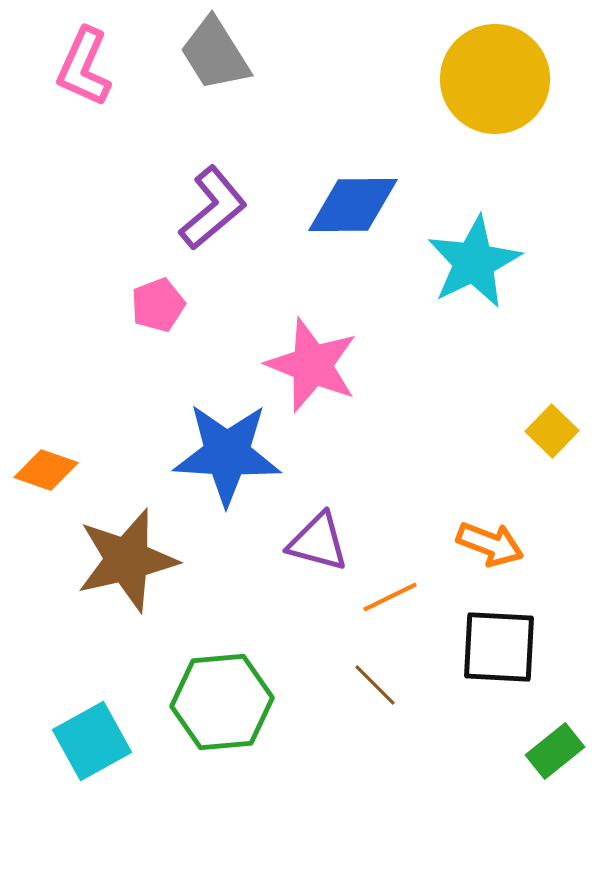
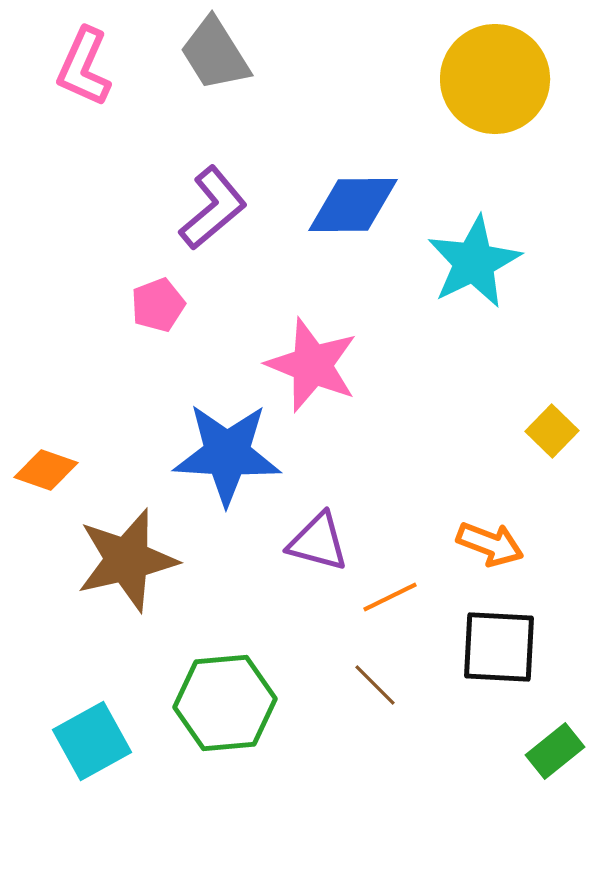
green hexagon: moved 3 px right, 1 px down
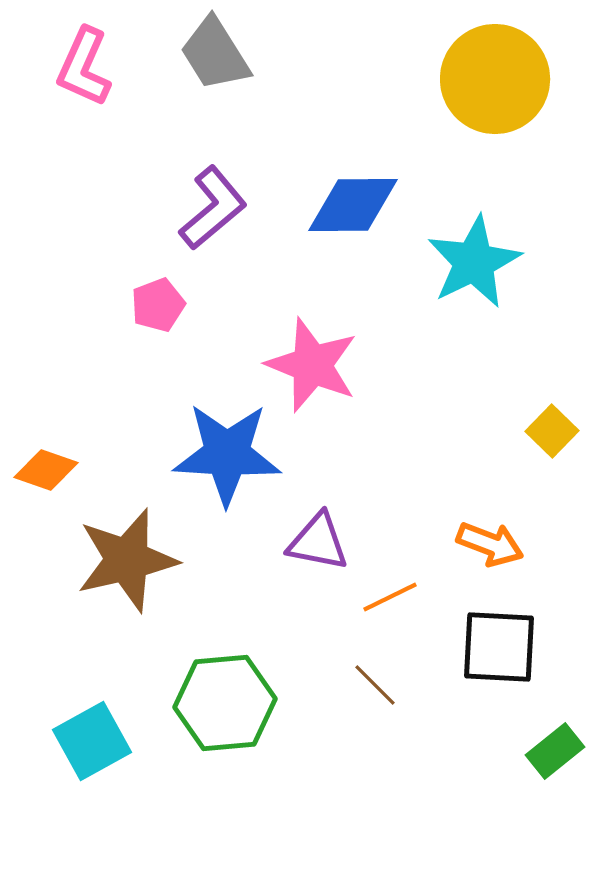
purple triangle: rotated 4 degrees counterclockwise
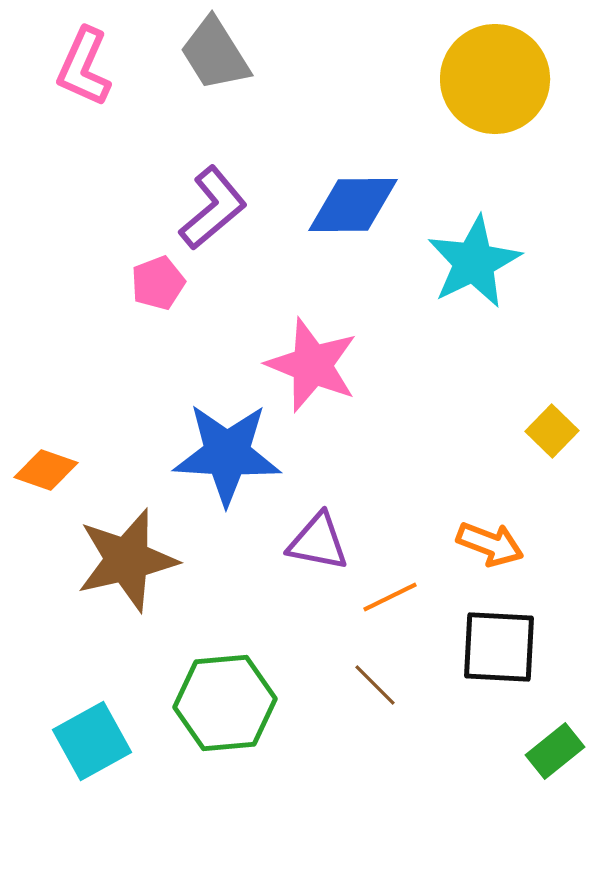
pink pentagon: moved 22 px up
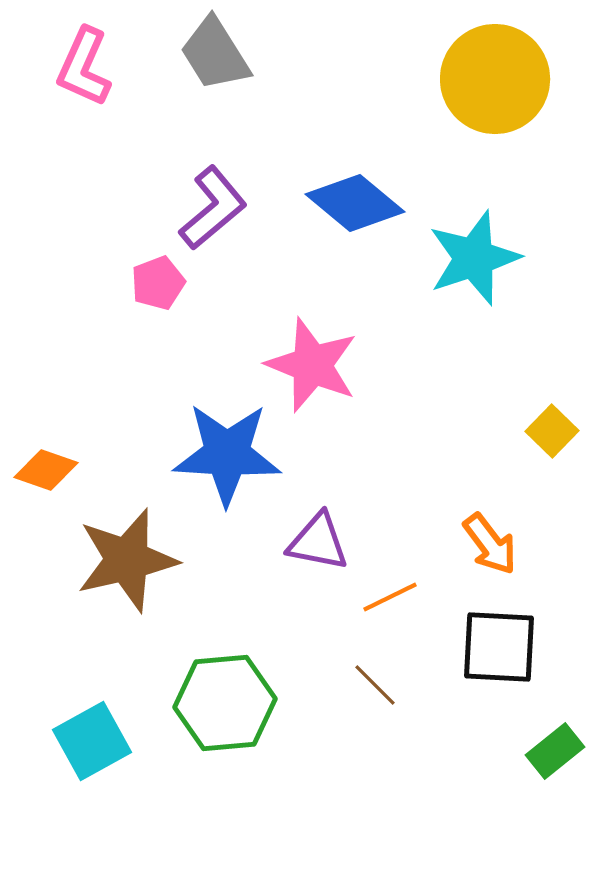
blue diamond: moved 2 px right, 2 px up; rotated 40 degrees clockwise
cyan star: moved 4 px up; rotated 8 degrees clockwise
orange arrow: rotated 32 degrees clockwise
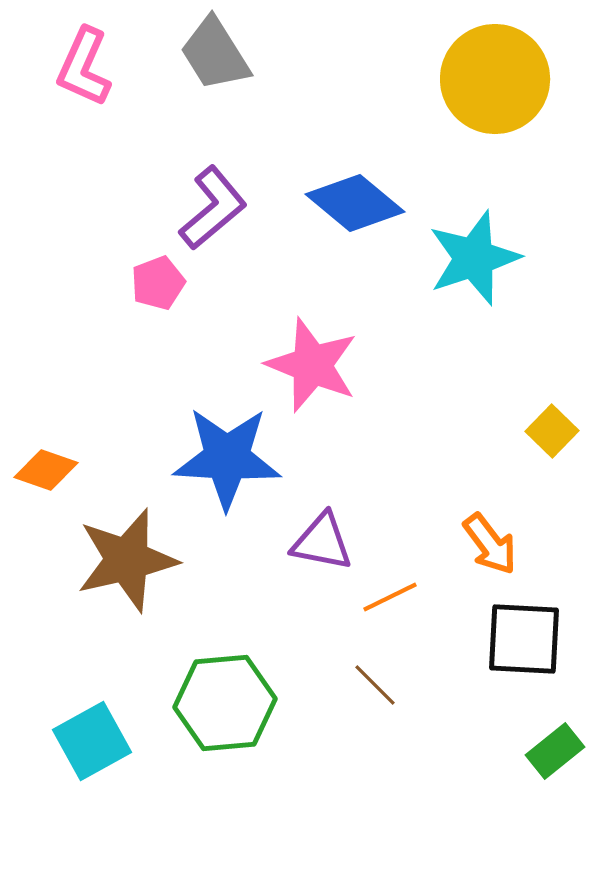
blue star: moved 4 px down
purple triangle: moved 4 px right
black square: moved 25 px right, 8 px up
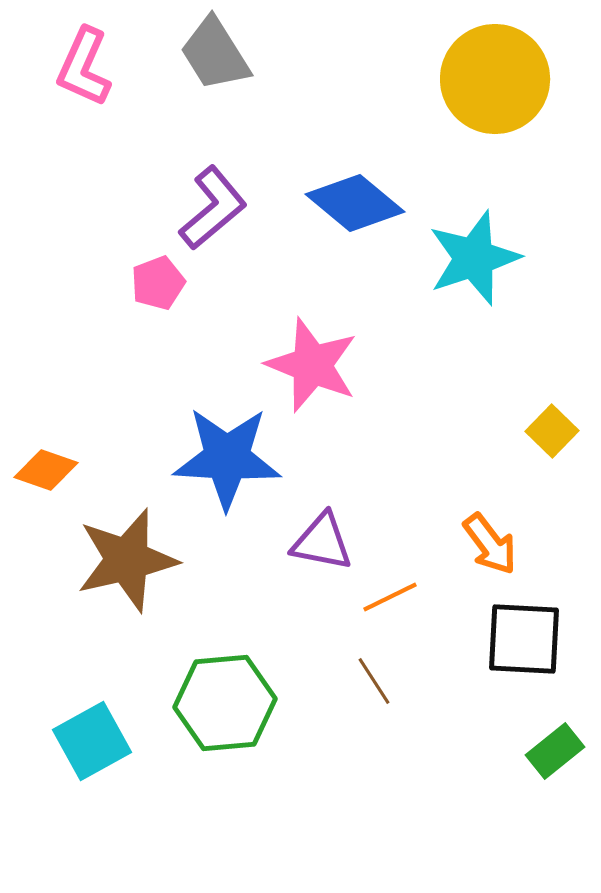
brown line: moved 1 px left, 4 px up; rotated 12 degrees clockwise
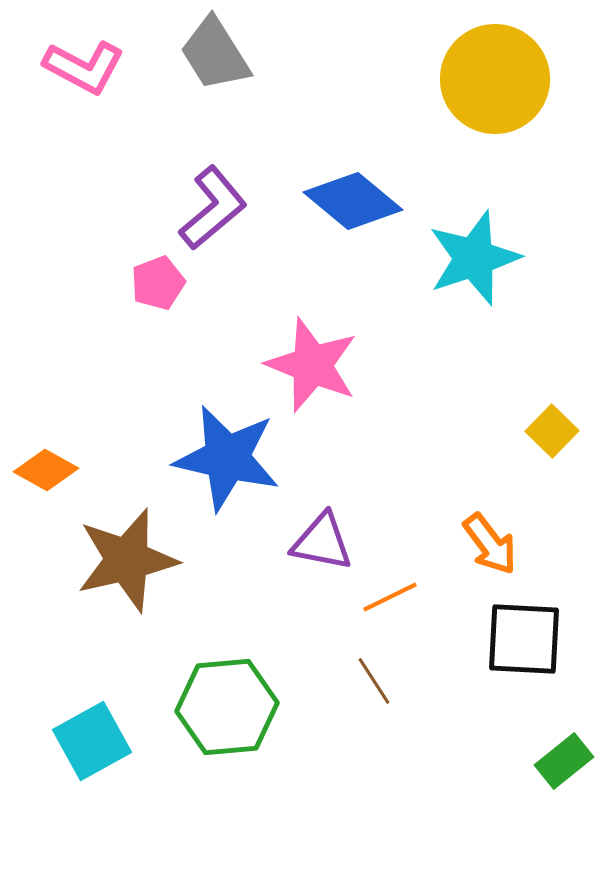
pink L-shape: rotated 86 degrees counterclockwise
blue diamond: moved 2 px left, 2 px up
blue star: rotated 10 degrees clockwise
orange diamond: rotated 10 degrees clockwise
green hexagon: moved 2 px right, 4 px down
green rectangle: moved 9 px right, 10 px down
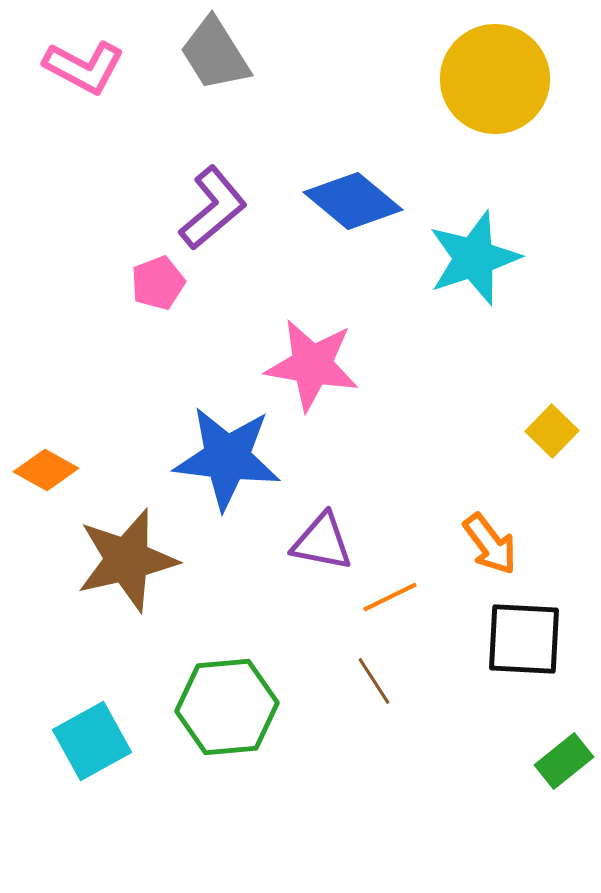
pink star: rotated 12 degrees counterclockwise
blue star: rotated 6 degrees counterclockwise
